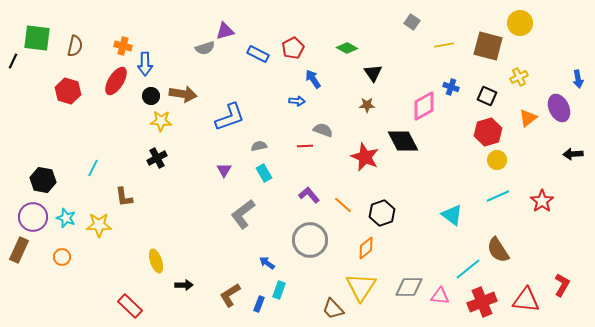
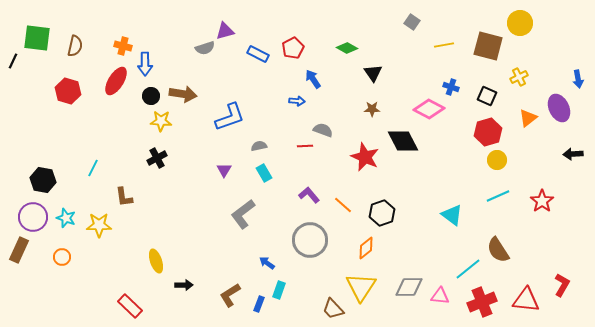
brown star at (367, 105): moved 5 px right, 4 px down
pink diamond at (424, 106): moved 5 px right, 3 px down; rotated 56 degrees clockwise
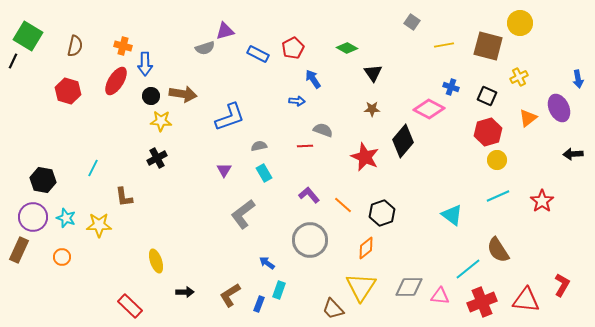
green square at (37, 38): moved 9 px left, 2 px up; rotated 24 degrees clockwise
black diamond at (403, 141): rotated 68 degrees clockwise
black arrow at (184, 285): moved 1 px right, 7 px down
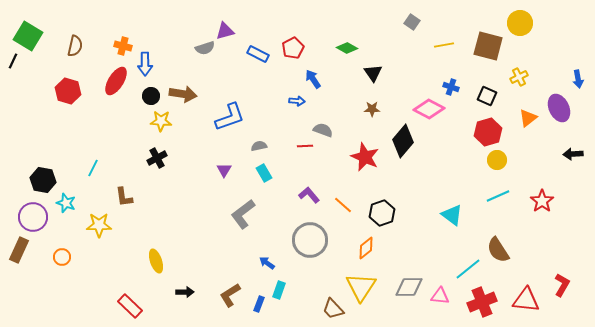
cyan star at (66, 218): moved 15 px up
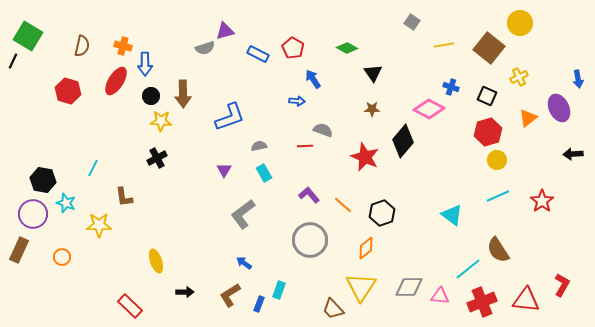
brown semicircle at (75, 46): moved 7 px right
brown square at (488, 46): moved 1 px right, 2 px down; rotated 24 degrees clockwise
red pentagon at (293, 48): rotated 15 degrees counterclockwise
brown arrow at (183, 94): rotated 80 degrees clockwise
purple circle at (33, 217): moved 3 px up
blue arrow at (267, 263): moved 23 px left
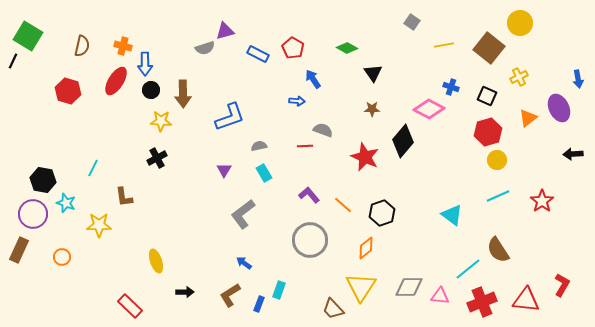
black circle at (151, 96): moved 6 px up
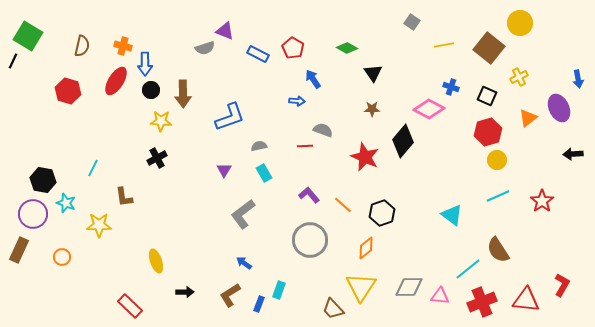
purple triangle at (225, 31): rotated 36 degrees clockwise
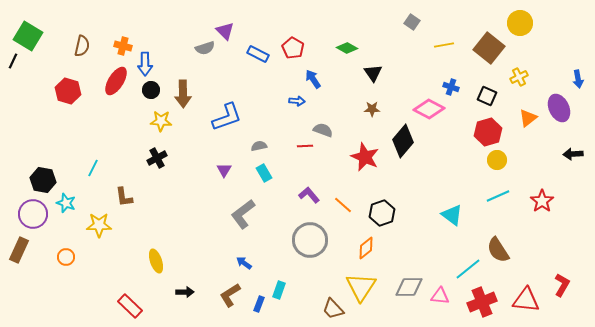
purple triangle at (225, 31): rotated 24 degrees clockwise
blue L-shape at (230, 117): moved 3 px left
orange circle at (62, 257): moved 4 px right
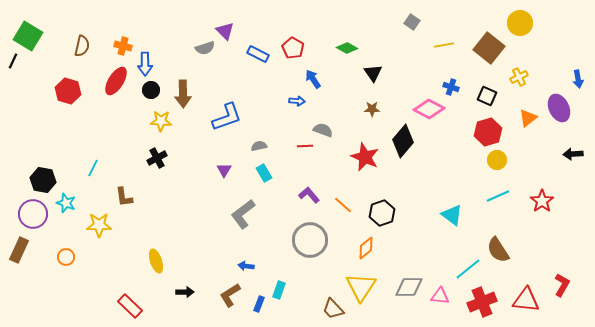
blue arrow at (244, 263): moved 2 px right, 3 px down; rotated 28 degrees counterclockwise
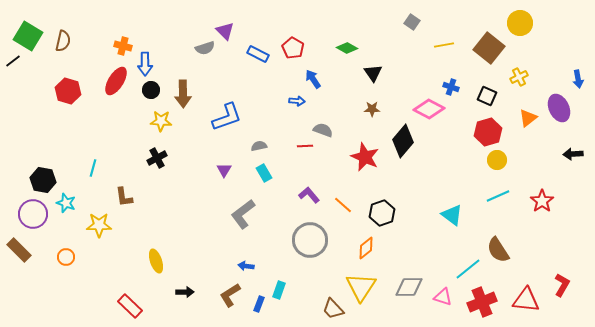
brown semicircle at (82, 46): moved 19 px left, 5 px up
black line at (13, 61): rotated 28 degrees clockwise
cyan line at (93, 168): rotated 12 degrees counterclockwise
brown rectangle at (19, 250): rotated 70 degrees counterclockwise
pink triangle at (440, 296): moved 3 px right, 1 px down; rotated 12 degrees clockwise
